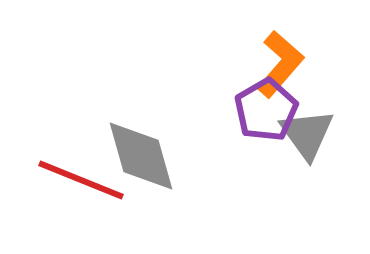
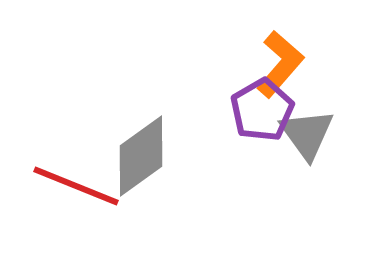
purple pentagon: moved 4 px left
gray diamond: rotated 70 degrees clockwise
red line: moved 5 px left, 6 px down
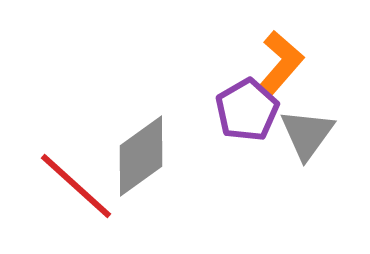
purple pentagon: moved 15 px left
gray triangle: rotated 12 degrees clockwise
red line: rotated 20 degrees clockwise
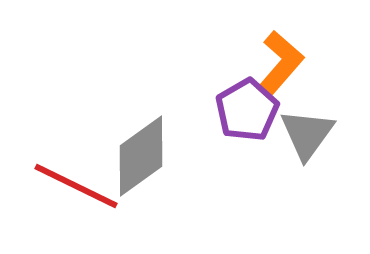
red line: rotated 16 degrees counterclockwise
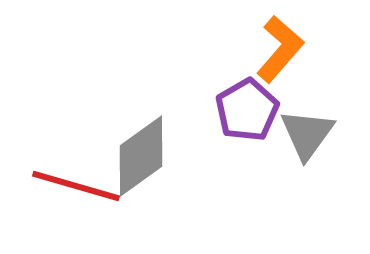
orange L-shape: moved 15 px up
red line: rotated 10 degrees counterclockwise
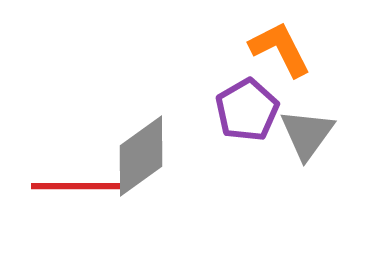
orange L-shape: rotated 68 degrees counterclockwise
red line: rotated 16 degrees counterclockwise
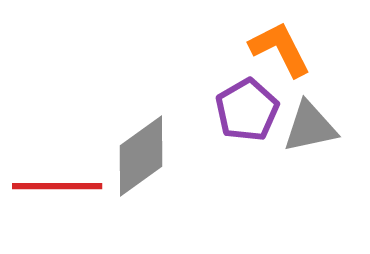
gray triangle: moved 3 px right, 7 px up; rotated 42 degrees clockwise
red line: moved 19 px left
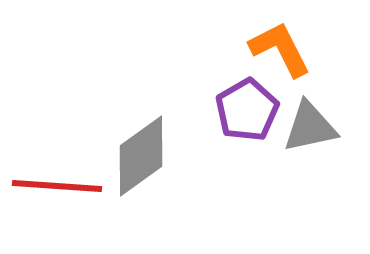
red line: rotated 4 degrees clockwise
